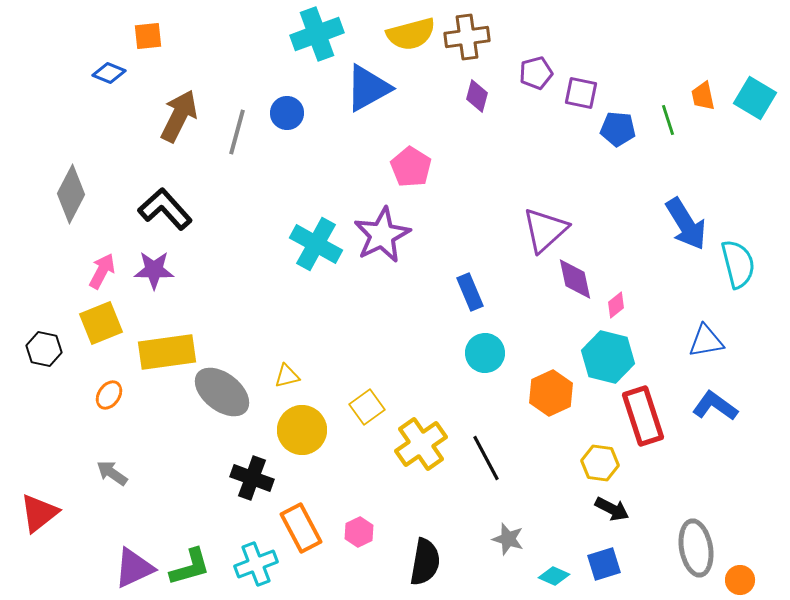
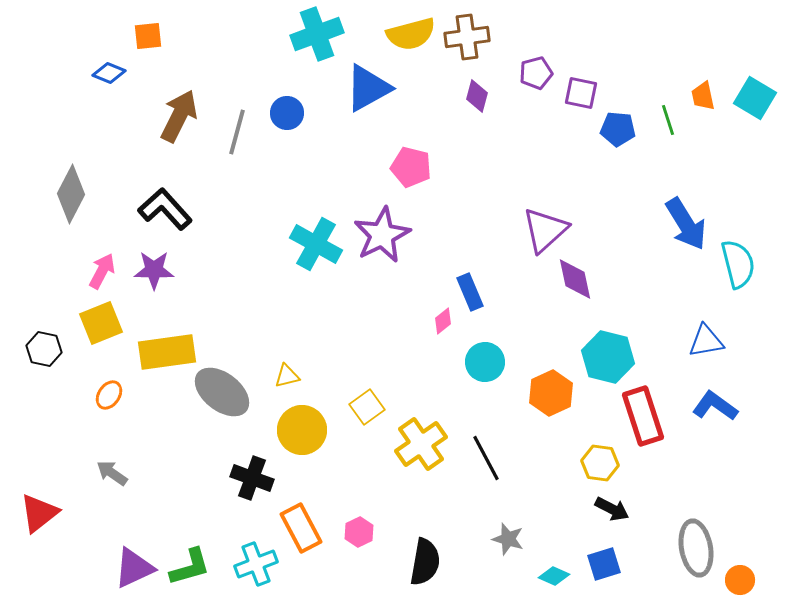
pink pentagon at (411, 167): rotated 18 degrees counterclockwise
pink diamond at (616, 305): moved 173 px left, 16 px down
cyan circle at (485, 353): moved 9 px down
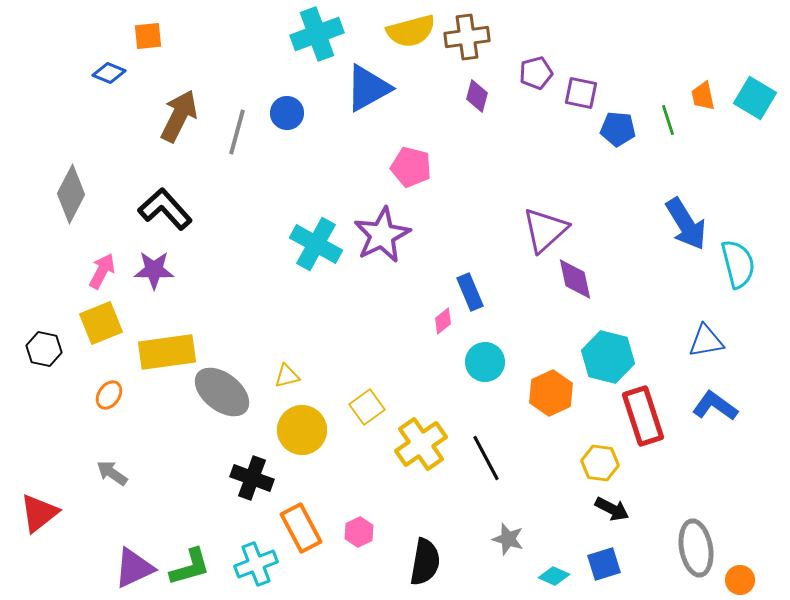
yellow semicircle at (411, 34): moved 3 px up
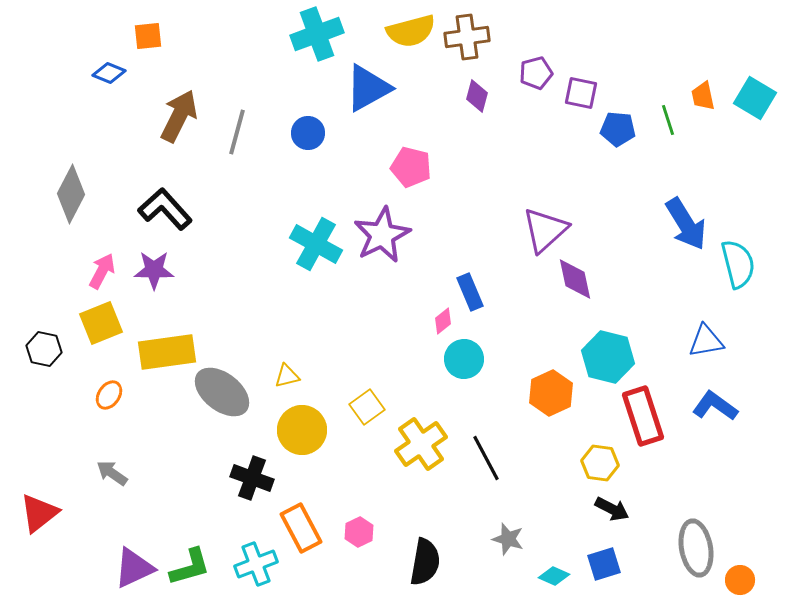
blue circle at (287, 113): moved 21 px right, 20 px down
cyan circle at (485, 362): moved 21 px left, 3 px up
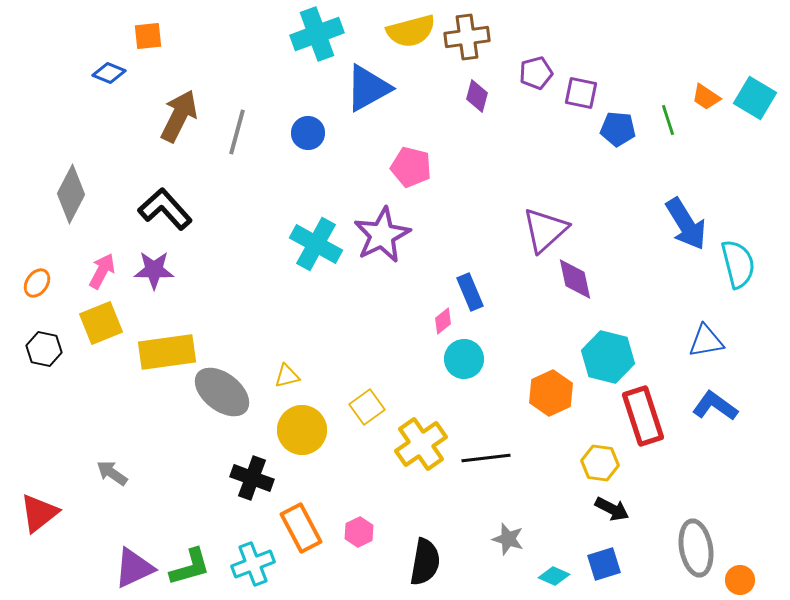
orange trapezoid at (703, 96): moved 3 px right, 1 px down; rotated 44 degrees counterclockwise
orange ellipse at (109, 395): moved 72 px left, 112 px up
black line at (486, 458): rotated 69 degrees counterclockwise
cyan cross at (256, 564): moved 3 px left
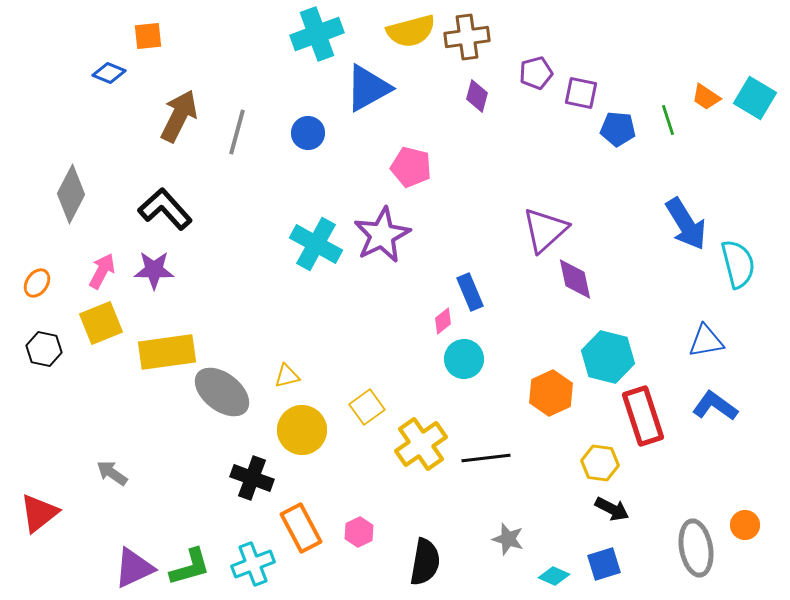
orange circle at (740, 580): moved 5 px right, 55 px up
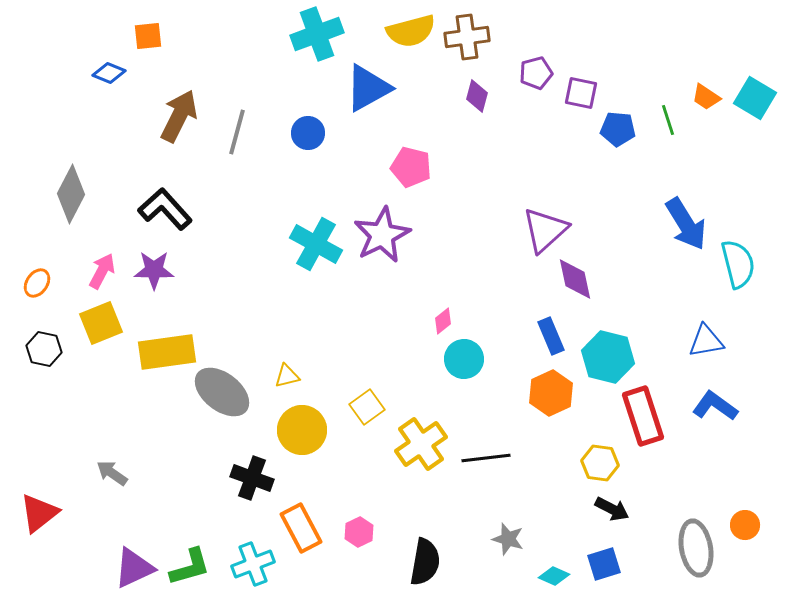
blue rectangle at (470, 292): moved 81 px right, 44 px down
